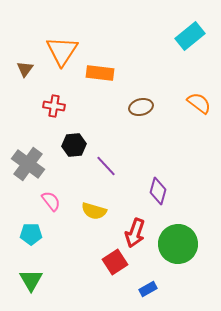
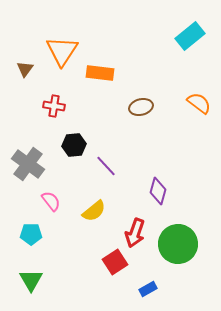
yellow semicircle: rotated 55 degrees counterclockwise
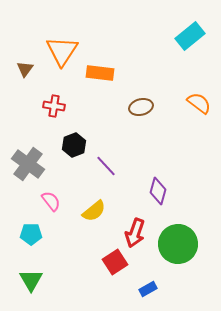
black hexagon: rotated 15 degrees counterclockwise
